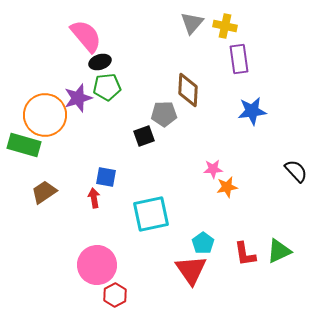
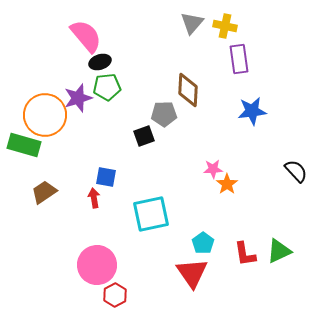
orange star: moved 3 px up; rotated 25 degrees counterclockwise
red triangle: moved 1 px right, 3 px down
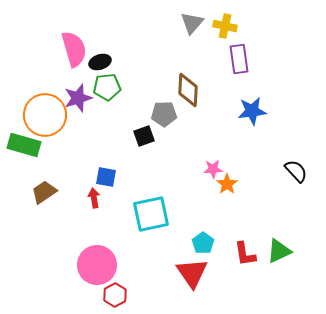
pink semicircle: moved 12 px left, 13 px down; rotated 24 degrees clockwise
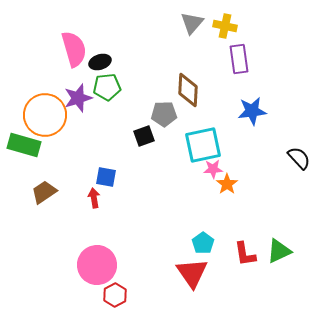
black semicircle: moved 3 px right, 13 px up
cyan square: moved 52 px right, 69 px up
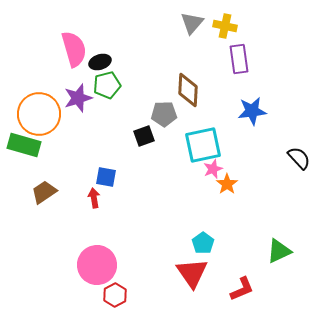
green pentagon: moved 2 px up; rotated 8 degrees counterclockwise
orange circle: moved 6 px left, 1 px up
pink star: rotated 18 degrees counterclockwise
red L-shape: moved 3 px left, 35 px down; rotated 104 degrees counterclockwise
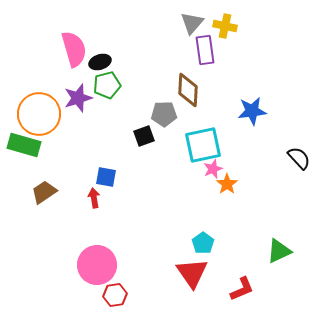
purple rectangle: moved 34 px left, 9 px up
red hexagon: rotated 20 degrees clockwise
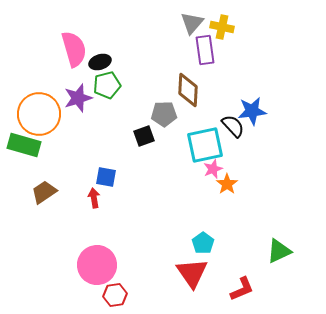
yellow cross: moved 3 px left, 1 px down
cyan square: moved 2 px right
black semicircle: moved 66 px left, 32 px up
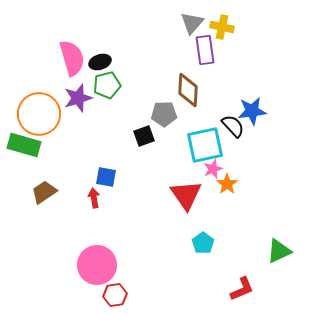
pink semicircle: moved 2 px left, 9 px down
red triangle: moved 6 px left, 78 px up
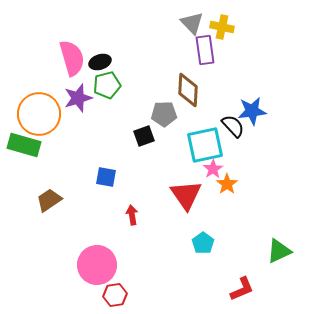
gray triangle: rotated 25 degrees counterclockwise
pink star: rotated 12 degrees counterclockwise
brown trapezoid: moved 5 px right, 8 px down
red arrow: moved 38 px right, 17 px down
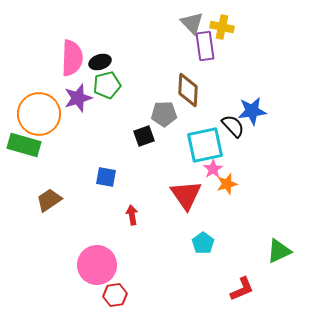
purple rectangle: moved 4 px up
pink semicircle: rotated 18 degrees clockwise
orange star: rotated 20 degrees clockwise
